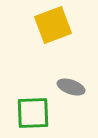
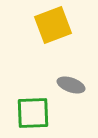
gray ellipse: moved 2 px up
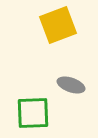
yellow square: moved 5 px right
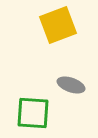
green square: rotated 6 degrees clockwise
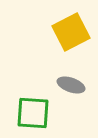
yellow square: moved 13 px right, 7 px down; rotated 6 degrees counterclockwise
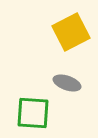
gray ellipse: moved 4 px left, 2 px up
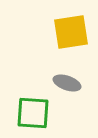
yellow square: rotated 18 degrees clockwise
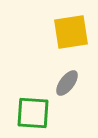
gray ellipse: rotated 72 degrees counterclockwise
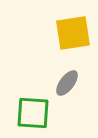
yellow square: moved 2 px right, 1 px down
